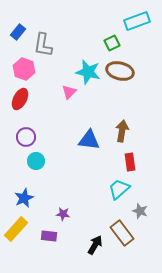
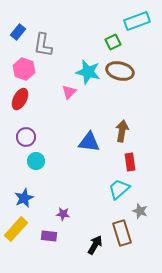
green square: moved 1 px right, 1 px up
blue triangle: moved 2 px down
brown rectangle: rotated 20 degrees clockwise
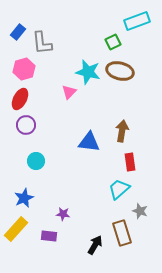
gray L-shape: moved 1 px left, 2 px up; rotated 15 degrees counterclockwise
pink hexagon: rotated 25 degrees clockwise
purple circle: moved 12 px up
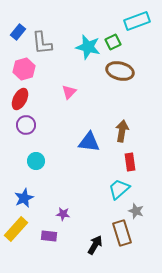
cyan star: moved 25 px up
gray star: moved 4 px left
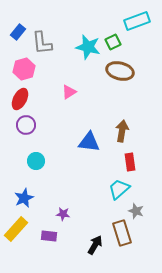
pink triangle: rotated 14 degrees clockwise
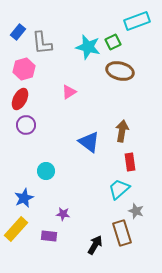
blue triangle: rotated 30 degrees clockwise
cyan circle: moved 10 px right, 10 px down
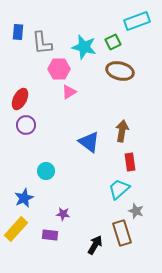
blue rectangle: rotated 35 degrees counterclockwise
cyan star: moved 4 px left
pink hexagon: moved 35 px right; rotated 15 degrees clockwise
purple rectangle: moved 1 px right, 1 px up
